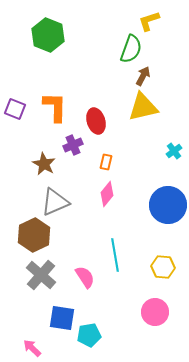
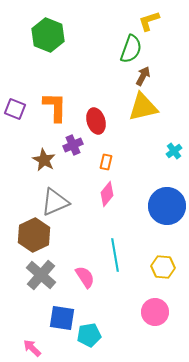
brown star: moved 4 px up
blue circle: moved 1 px left, 1 px down
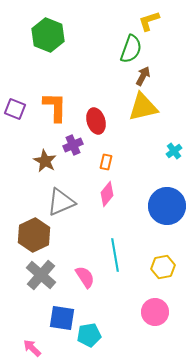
brown star: moved 1 px right, 1 px down
gray triangle: moved 6 px right
yellow hexagon: rotated 15 degrees counterclockwise
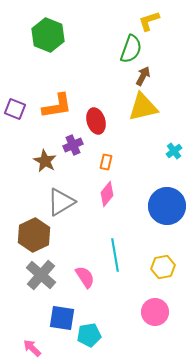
orange L-shape: moved 2 px right, 1 px up; rotated 80 degrees clockwise
gray triangle: rotated 8 degrees counterclockwise
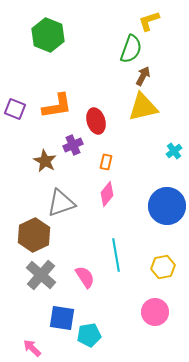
gray triangle: moved 1 px down; rotated 12 degrees clockwise
cyan line: moved 1 px right
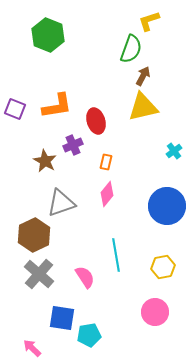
gray cross: moved 2 px left, 1 px up
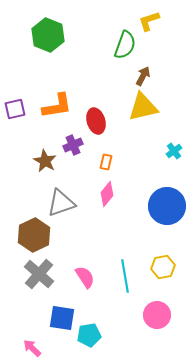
green semicircle: moved 6 px left, 4 px up
purple square: rotated 35 degrees counterclockwise
cyan line: moved 9 px right, 21 px down
pink circle: moved 2 px right, 3 px down
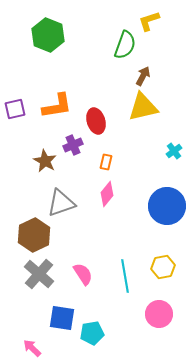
pink semicircle: moved 2 px left, 3 px up
pink circle: moved 2 px right, 1 px up
cyan pentagon: moved 3 px right, 2 px up
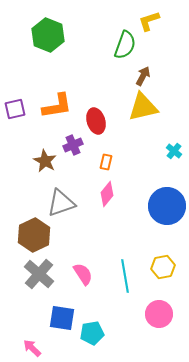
cyan cross: rotated 14 degrees counterclockwise
